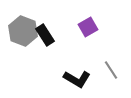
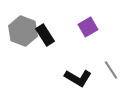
black L-shape: moved 1 px right, 1 px up
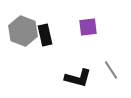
purple square: rotated 24 degrees clockwise
black rectangle: rotated 20 degrees clockwise
black L-shape: rotated 16 degrees counterclockwise
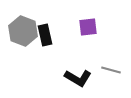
gray line: rotated 42 degrees counterclockwise
black L-shape: rotated 16 degrees clockwise
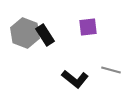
gray hexagon: moved 2 px right, 2 px down
black rectangle: rotated 20 degrees counterclockwise
black L-shape: moved 3 px left, 1 px down; rotated 8 degrees clockwise
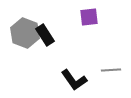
purple square: moved 1 px right, 10 px up
gray line: rotated 18 degrees counterclockwise
black L-shape: moved 1 px left, 1 px down; rotated 16 degrees clockwise
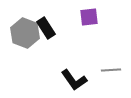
black rectangle: moved 1 px right, 7 px up
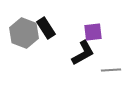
purple square: moved 4 px right, 15 px down
gray hexagon: moved 1 px left
black L-shape: moved 9 px right, 27 px up; rotated 84 degrees counterclockwise
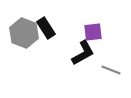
gray line: rotated 24 degrees clockwise
